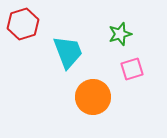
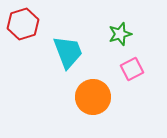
pink square: rotated 10 degrees counterclockwise
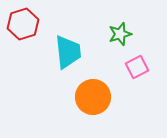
cyan trapezoid: rotated 15 degrees clockwise
pink square: moved 5 px right, 2 px up
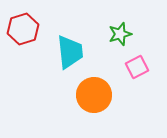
red hexagon: moved 5 px down
cyan trapezoid: moved 2 px right
orange circle: moved 1 px right, 2 px up
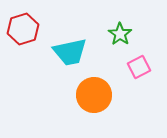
green star: rotated 20 degrees counterclockwise
cyan trapezoid: rotated 84 degrees clockwise
pink square: moved 2 px right
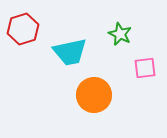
green star: rotated 10 degrees counterclockwise
pink square: moved 6 px right, 1 px down; rotated 20 degrees clockwise
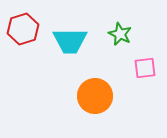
cyan trapezoid: moved 11 px up; rotated 12 degrees clockwise
orange circle: moved 1 px right, 1 px down
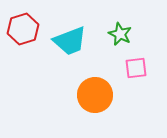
cyan trapezoid: rotated 21 degrees counterclockwise
pink square: moved 9 px left
orange circle: moved 1 px up
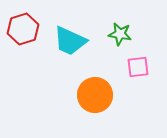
green star: rotated 15 degrees counterclockwise
cyan trapezoid: rotated 45 degrees clockwise
pink square: moved 2 px right, 1 px up
